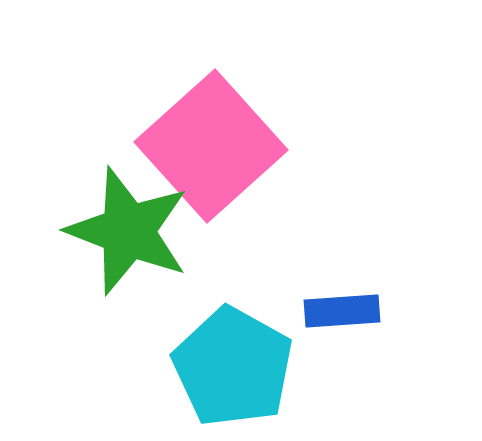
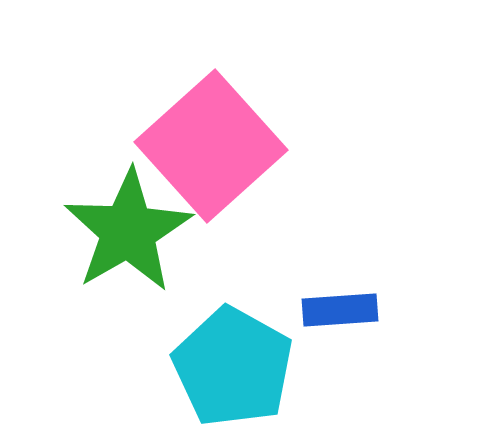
green star: rotated 21 degrees clockwise
blue rectangle: moved 2 px left, 1 px up
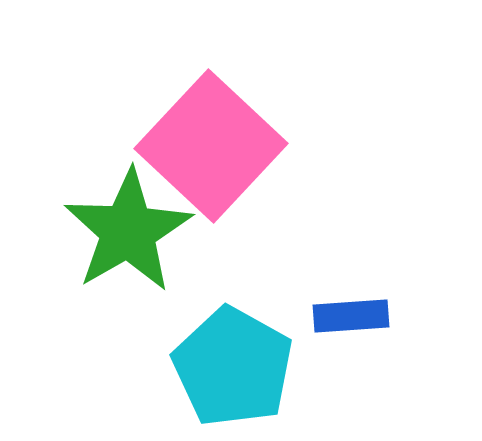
pink square: rotated 5 degrees counterclockwise
blue rectangle: moved 11 px right, 6 px down
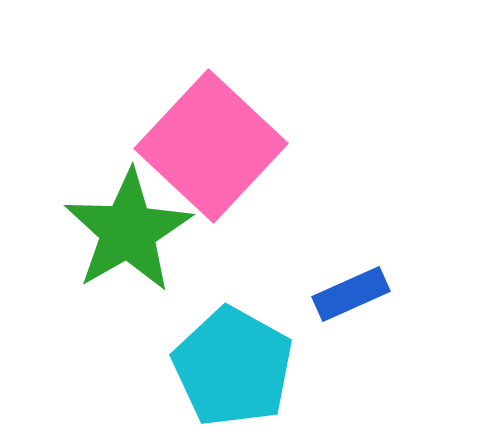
blue rectangle: moved 22 px up; rotated 20 degrees counterclockwise
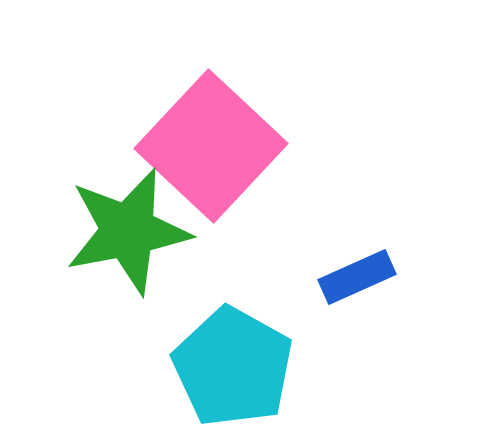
green star: rotated 19 degrees clockwise
blue rectangle: moved 6 px right, 17 px up
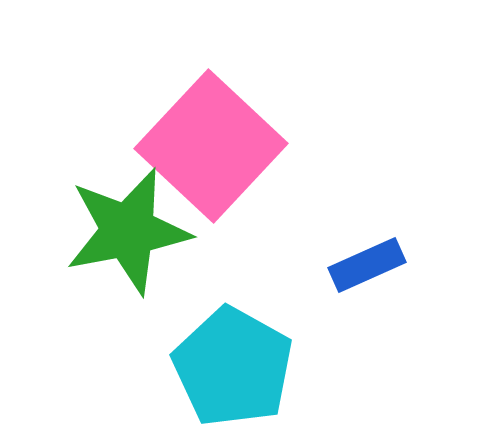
blue rectangle: moved 10 px right, 12 px up
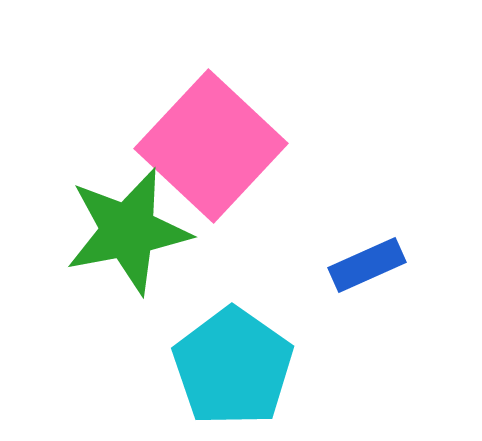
cyan pentagon: rotated 6 degrees clockwise
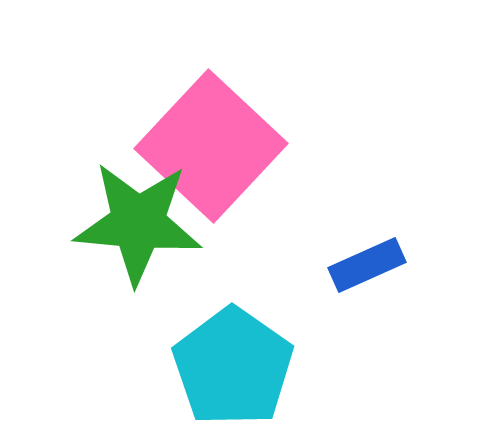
green star: moved 10 px right, 8 px up; rotated 16 degrees clockwise
